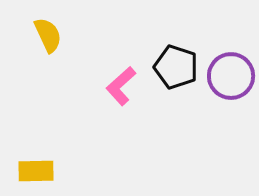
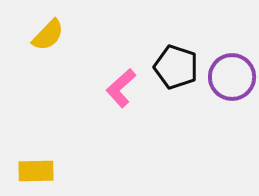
yellow semicircle: rotated 69 degrees clockwise
purple circle: moved 1 px right, 1 px down
pink L-shape: moved 2 px down
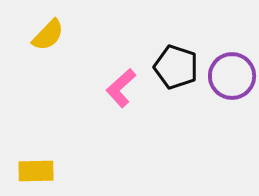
purple circle: moved 1 px up
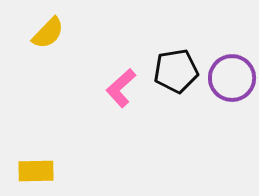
yellow semicircle: moved 2 px up
black pentagon: moved 4 px down; rotated 27 degrees counterclockwise
purple circle: moved 2 px down
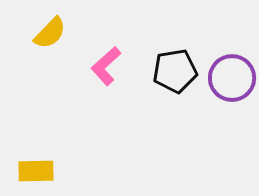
yellow semicircle: moved 2 px right
black pentagon: moved 1 px left
pink L-shape: moved 15 px left, 22 px up
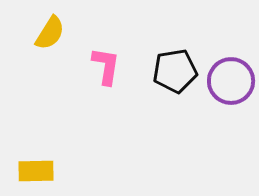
yellow semicircle: rotated 12 degrees counterclockwise
pink L-shape: rotated 141 degrees clockwise
purple circle: moved 1 px left, 3 px down
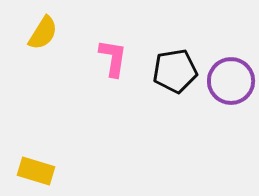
yellow semicircle: moved 7 px left
pink L-shape: moved 7 px right, 8 px up
yellow rectangle: rotated 18 degrees clockwise
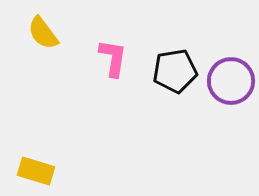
yellow semicircle: rotated 111 degrees clockwise
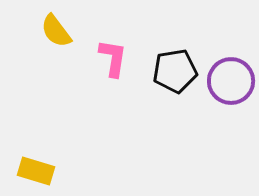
yellow semicircle: moved 13 px right, 2 px up
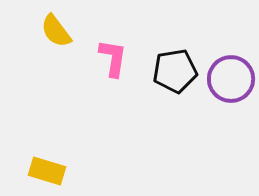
purple circle: moved 2 px up
yellow rectangle: moved 11 px right
